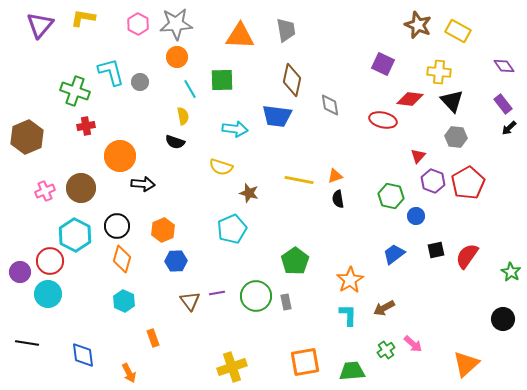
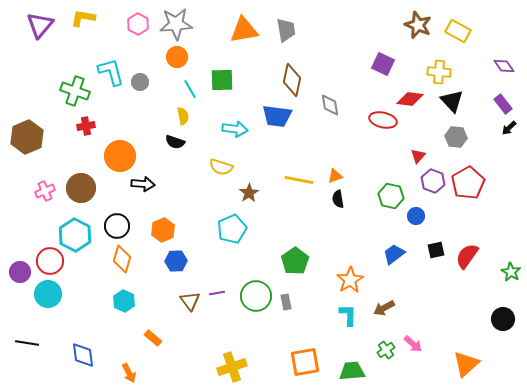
orange triangle at (240, 36): moved 4 px right, 6 px up; rotated 12 degrees counterclockwise
brown star at (249, 193): rotated 24 degrees clockwise
orange rectangle at (153, 338): rotated 30 degrees counterclockwise
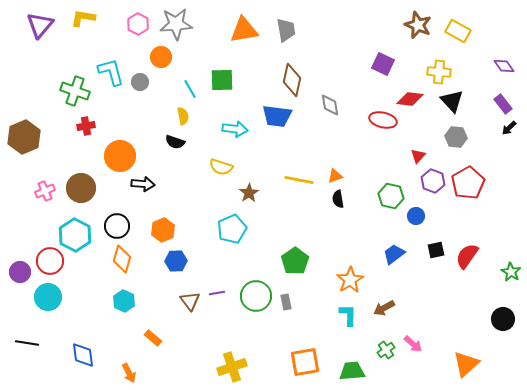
orange circle at (177, 57): moved 16 px left
brown hexagon at (27, 137): moved 3 px left
cyan circle at (48, 294): moved 3 px down
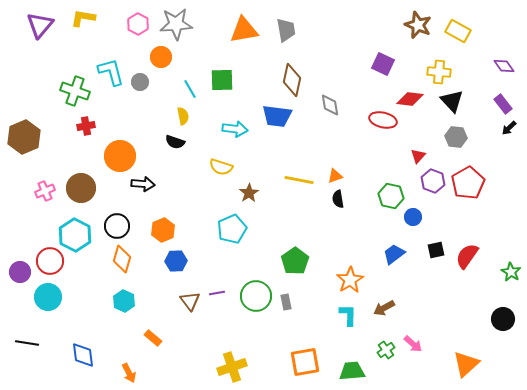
blue circle at (416, 216): moved 3 px left, 1 px down
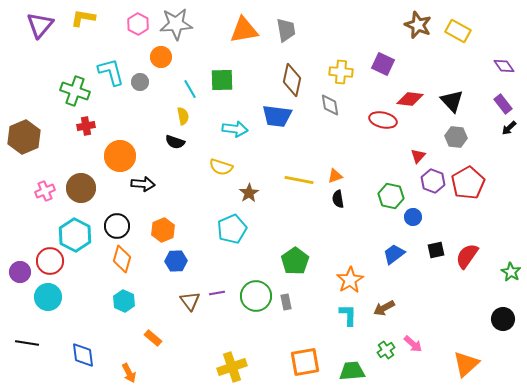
yellow cross at (439, 72): moved 98 px left
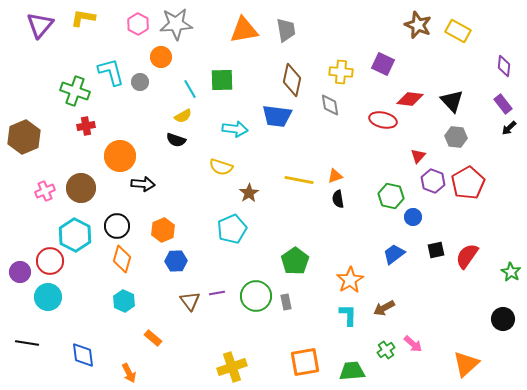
purple diamond at (504, 66): rotated 40 degrees clockwise
yellow semicircle at (183, 116): rotated 72 degrees clockwise
black semicircle at (175, 142): moved 1 px right, 2 px up
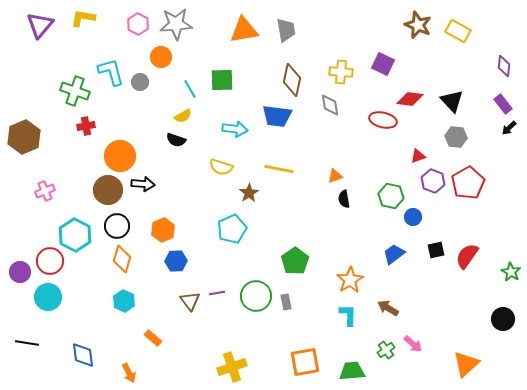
red triangle at (418, 156): rotated 28 degrees clockwise
yellow line at (299, 180): moved 20 px left, 11 px up
brown circle at (81, 188): moved 27 px right, 2 px down
black semicircle at (338, 199): moved 6 px right
brown arrow at (384, 308): moved 4 px right; rotated 60 degrees clockwise
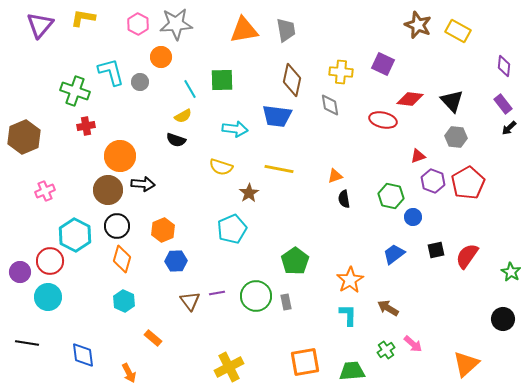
yellow cross at (232, 367): moved 3 px left; rotated 8 degrees counterclockwise
